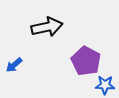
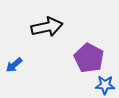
purple pentagon: moved 3 px right, 3 px up
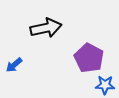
black arrow: moved 1 px left, 1 px down
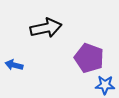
purple pentagon: rotated 8 degrees counterclockwise
blue arrow: rotated 54 degrees clockwise
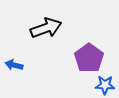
black arrow: rotated 8 degrees counterclockwise
purple pentagon: rotated 16 degrees clockwise
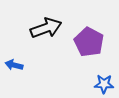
purple pentagon: moved 16 px up; rotated 8 degrees counterclockwise
blue star: moved 1 px left, 1 px up
